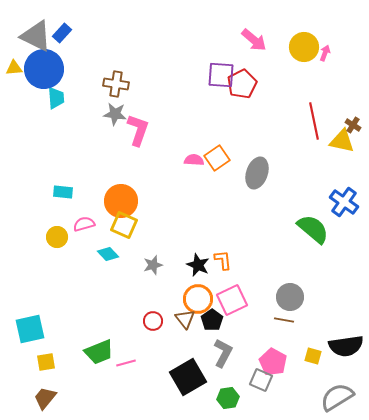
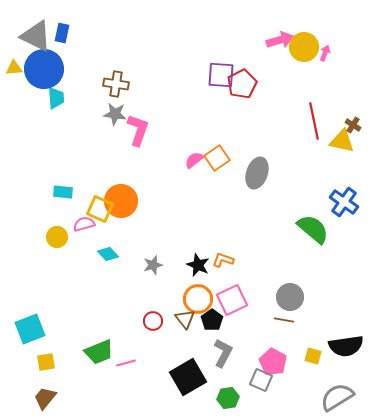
blue rectangle at (62, 33): rotated 30 degrees counterclockwise
pink arrow at (254, 40): moved 26 px right; rotated 56 degrees counterclockwise
pink semicircle at (194, 160): rotated 42 degrees counterclockwise
yellow square at (124, 225): moved 24 px left, 16 px up
orange L-shape at (223, 260): rotated 65 degrees counterclockwise
cyan square at (30, 329): rotated 8 degrees counterclockwise
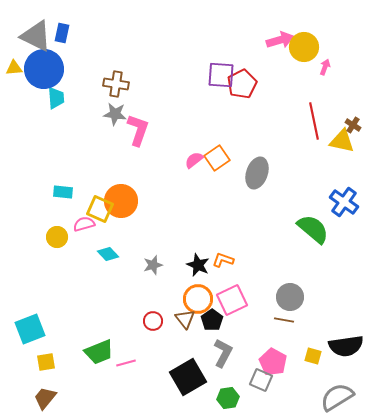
pink arrow at (325, 53): moved 14 px down
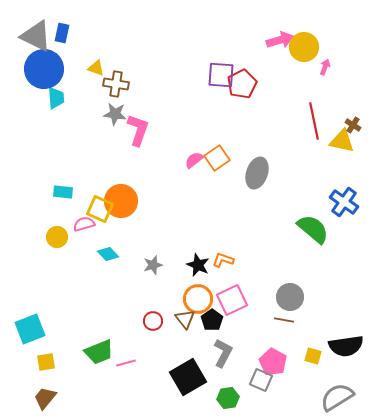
yellow triangle at (14, 68): moved 82 px right; rotated 24 degrees clockwise
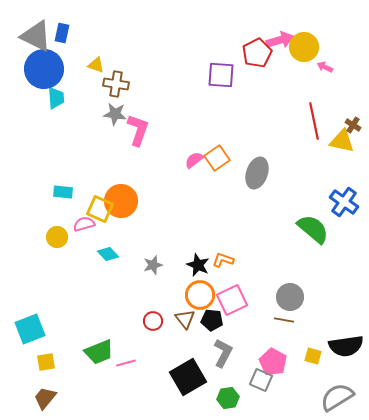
pink arrow at (325, 67): rotated 84 degrees counterclockwise
yellow triangle at (96, 68): moved 3 px up
red pentagon at (242, 84): moved 15 px right, 31 px up
orange circle at (198, 299): moved 2 px right, 4 px up
black pentagon at (212, 320): rotated 30 degrees counterclockwise
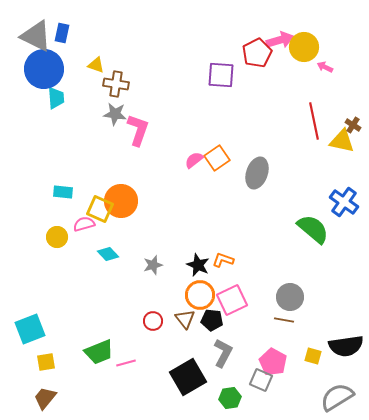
green hexagon at (228, 398): moved 2 px right
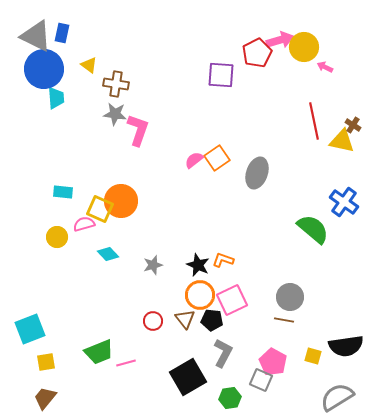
yellow triangle at (96, 65): moved 7 px left; rotated 18 degrees clockwise
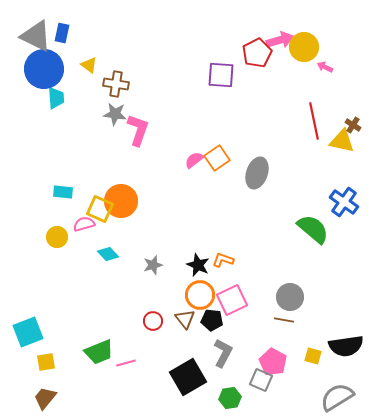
cyan square at (30, 329): moved 2 px left, 3 px down
